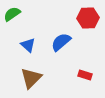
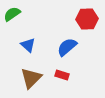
red hexagon: moved 1 px left, 1 px down
blue semicircle: moved 6 px right, 5 px down
red rectangle: moved 23 px left
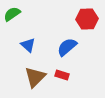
brown triangle: moved 4 px right, 1 px up
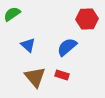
brown triangle: rotated 25 degrees counterclockwise
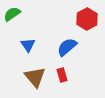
red hexagon: rotated 25 degrees counterclockwise
blue triangle: rotated 14 degrees clockwise
red rectangle: rotated 56 degrees clockwise
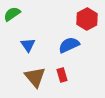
blue semicircle: moved 2 px right, 2 px up; rotated 15 degrees clockwise
